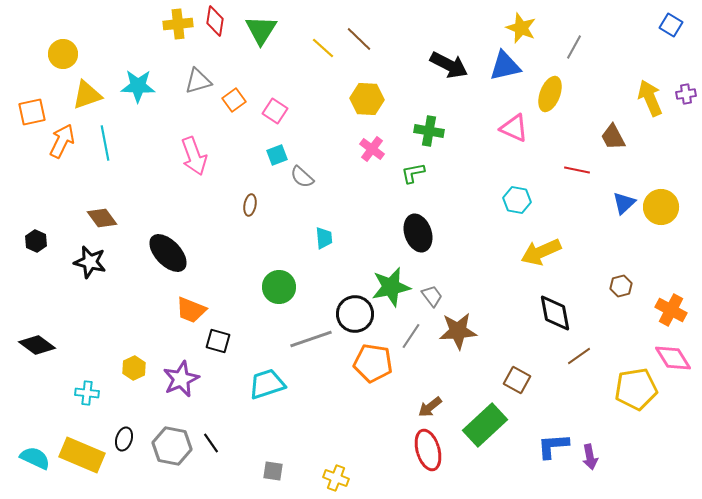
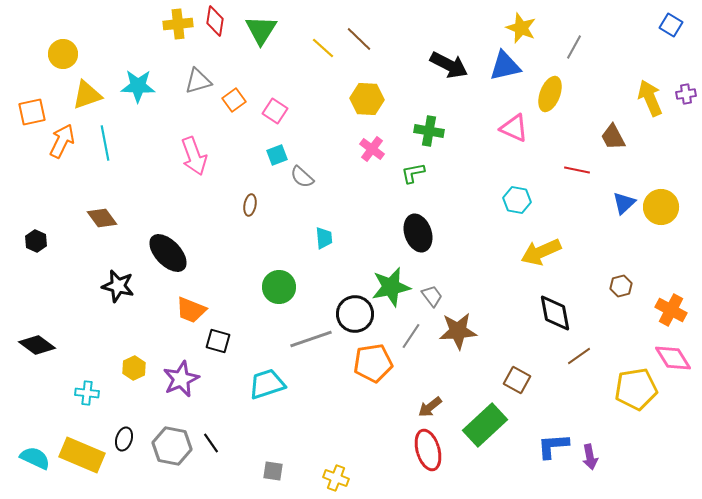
black star at (90, 262): moved 28 px right, 24 px down
orange pentagon at (373, 363): rotated 18 degrees counterclockwise
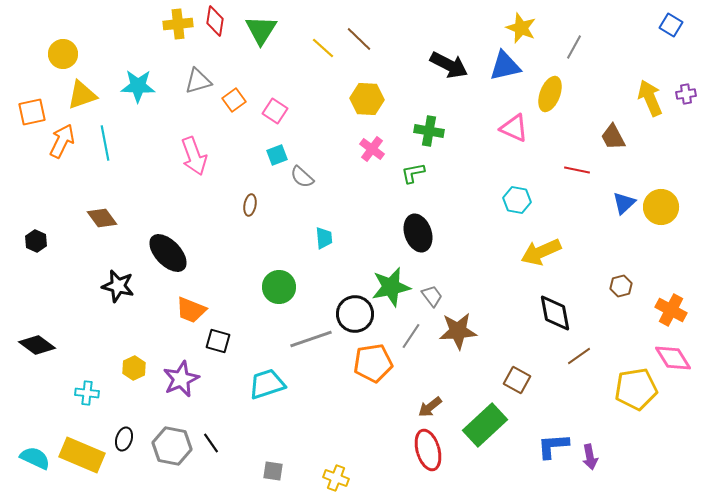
yellow triangle at (87, 95): moved 5 px left
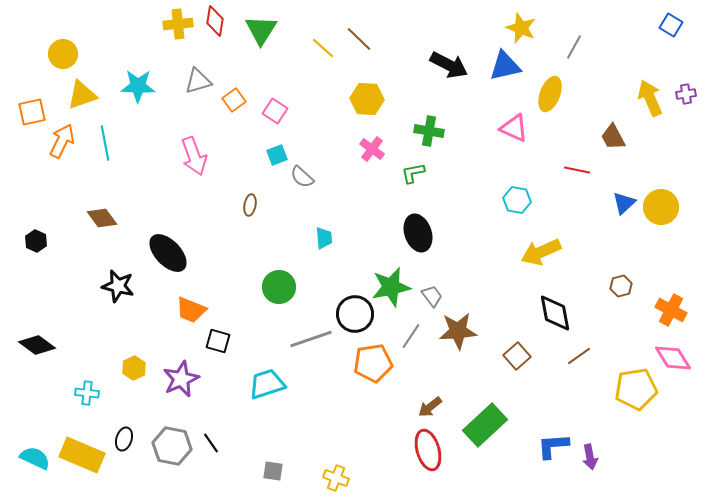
brown square at (517, 380): moved 24 px up; rotated 20 degrees clockwise
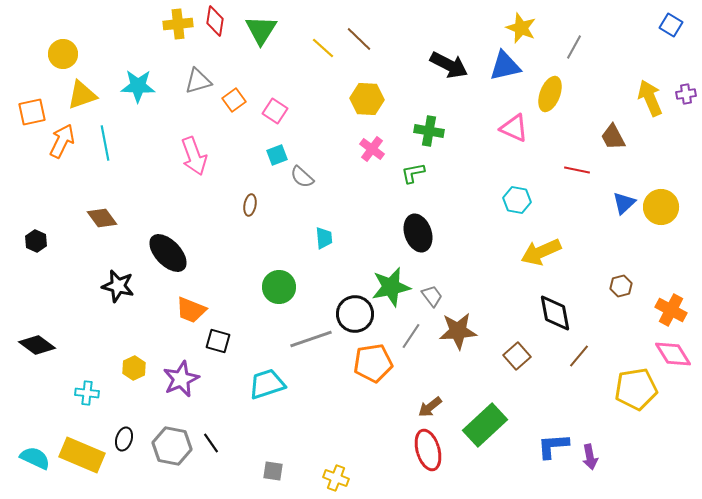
brown line at (579, 356): rotated 15 degrees counterclockwise
pink diamond at (673, 358): moved 4 px up
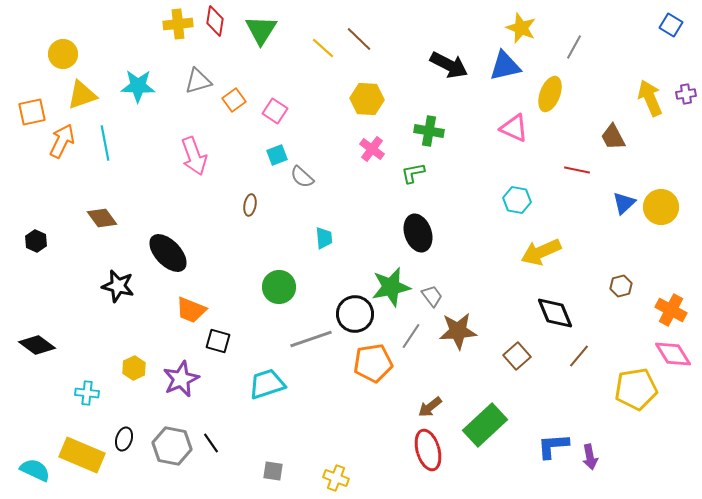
black diamond at (555, 313): rotated 12 degrees counterclockwise
cyan semicircle at (35, 458): moved 12 px down
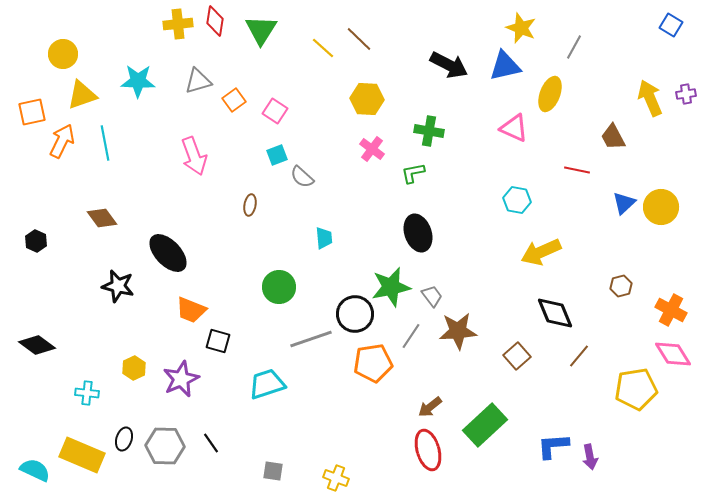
cyan star at (138, 86): moved 5 px up
gray hexagon at (172, 446): moved 7 px left; rotated 9 degrees counterclockwise
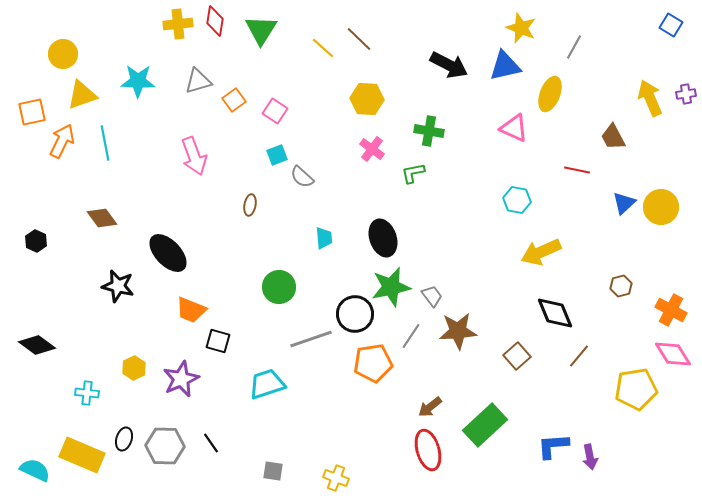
black ellipse at (418, 233): moved 35 px left, 5 px down
